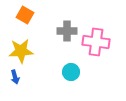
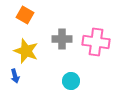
gray cross: moved 5 px left, 8 px down
yellow star: moved 5 px right; rotated 25 degrees clockwise
cyan circle: moved 9 px down
blue arrow: moved 1 px up
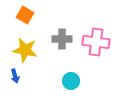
yellow star: moved 1 px left, 1 px up; rotated 10 degrees counterclockwise
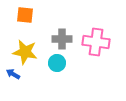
orange square: rotated 24 degrees counterclockwise
yellow star: moved 2 px down
blue arrow: moved 2 px left, 2 px up; rotated 136 degrees clockwise
cyan circle: moved 14 px left, 18 px up
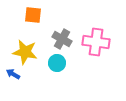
orange square: moved 8 px right
gray cross: rotated 30 degrees clockwise
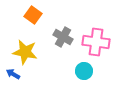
orange square: rotated 30 degrees clockwise
gray cross: moved 1 px right, 2 px up
cyan circle: moved 27 px right, 8 px down
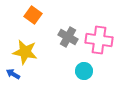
gray cross: moved 5 px right
pink cross: moved 3 px right, 2 px up
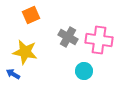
orange square: moved 2 px left; rotated 30 degrees clockwise
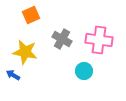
gray cross: moved 6 px left, 2 px down
blue arrow: moved 1 px down
